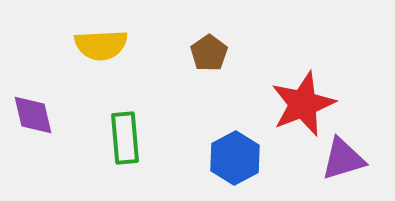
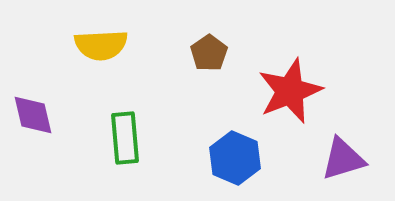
red star: moved 13 px left, 13 px up
blue hexagon: rotated 9 degrees counterclockwise
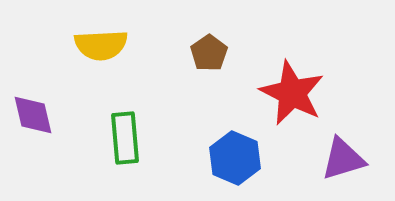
red star: moved 2 px right, 2 px down; rotated 24 degrees counterclockwise
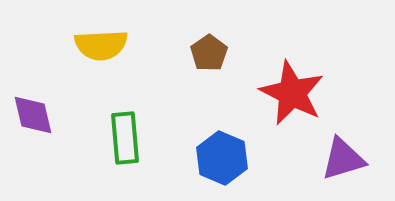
blue hexagon: moved 13 px left
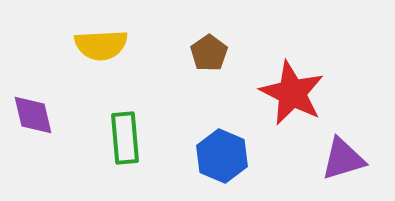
blue hexagon: moved 2 px up
